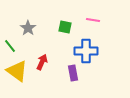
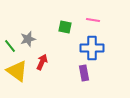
gray star: moved 11 px down; rotated 21 degrees clockwise
blue cross: moved 6 px right, 3 px up
purple rectangle: moved 11 px right
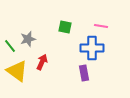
pink line: moved 8 px right, 6 px down
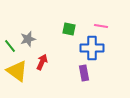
green square: moved 4 px right, 2 px down
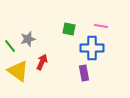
yellow triangle: moved 1 px right
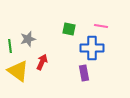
green line: rotated 32 degrees clockwise
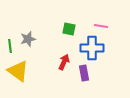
red arrow: moved 22 px right
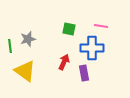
yellow triangle: moved 7 px right
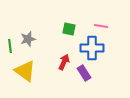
purple rectangle: rotated 21 degrees counterclockwise
